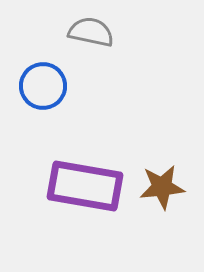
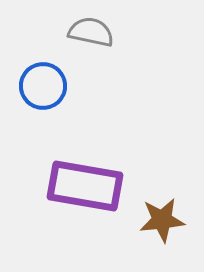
brown star: moved 33 px down
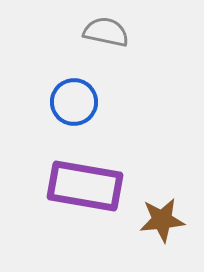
gray semicircle: moved 15 px right
blue circle: moved 31 px right, 16 px down
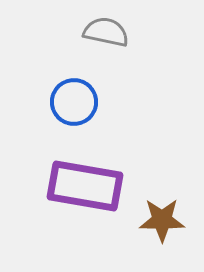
brown star: rotated 6 degrees clockwise
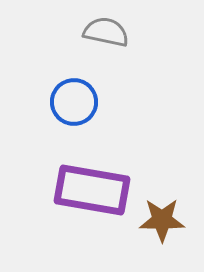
purple rectangle: moved 7 px right, 4 px down
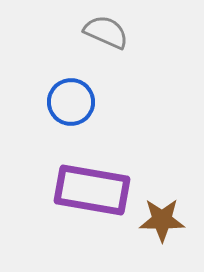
gray semicircle: rotated 12 degrees clockwise
blue circle: moved 3 px left
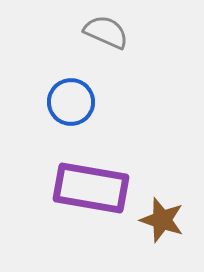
purple rectangle: moved 1 px left, 2 px up
brown star: rotated 18 degrees clockwise
